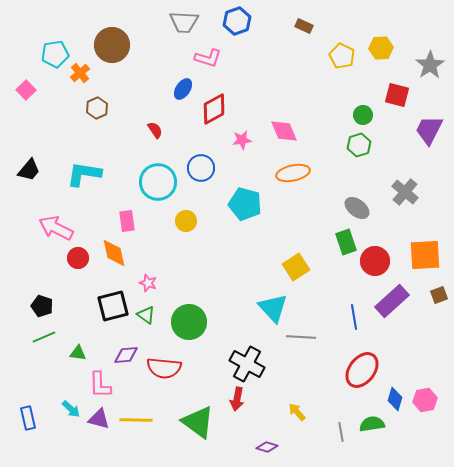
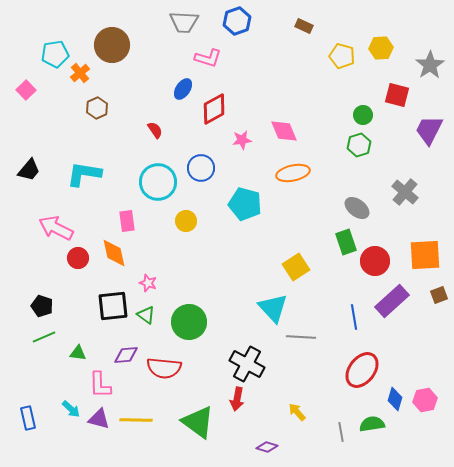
yellow pentagon at (342, 56): rotated 10 degrees counterclockwise
black square at (113, 306): rotated 8 degrees clockwise
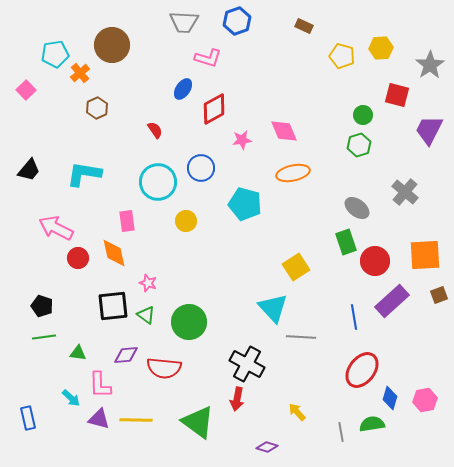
green line at (44, 337): rotated 15 degrees clockwise
blue diamond at (395, 399): moved 5 px left, 1 px up
cyan arrow at (71, 409): moved 11 px up
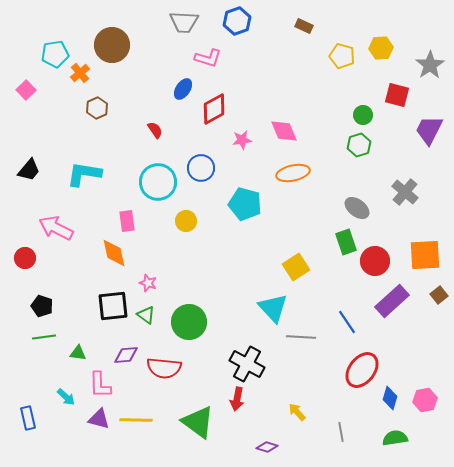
red circle at (78, 258): moved 53 px left
brown square at (439, 295): rotated 18 degrees counterclockwise
blue line at (354, 317): moved 7 px left, 5 px down; rotated 25 degrees counterclockwise
cyan arrow at (71, 398): moved 5 px left, 1 px up
green semicircle at (372, 424): moved 23 px right, 14 px down
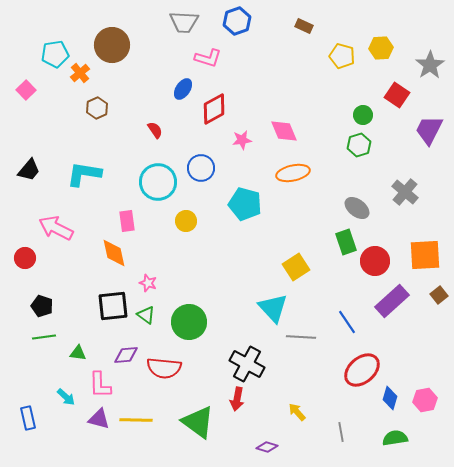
red square at (397, 95): rotated 20 degrees clockwise
red ellipse at (362, 370): rotated 12 degrees clockwise
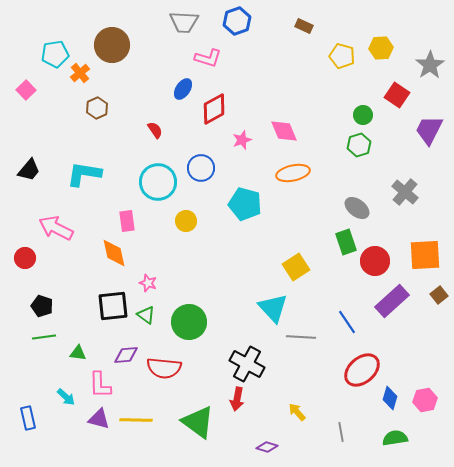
pink star at (242, 140): rotated 12 degrees counterclockwise
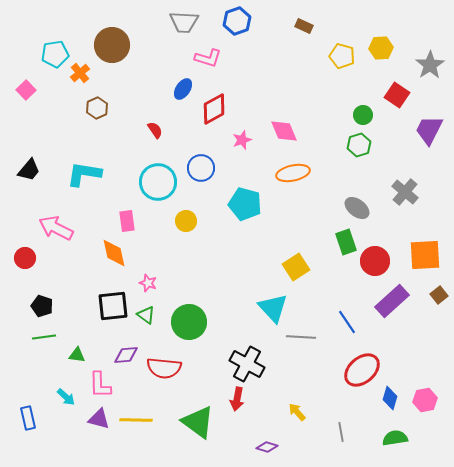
green triangle at (78, 353): moved 1 px left, 2 px down
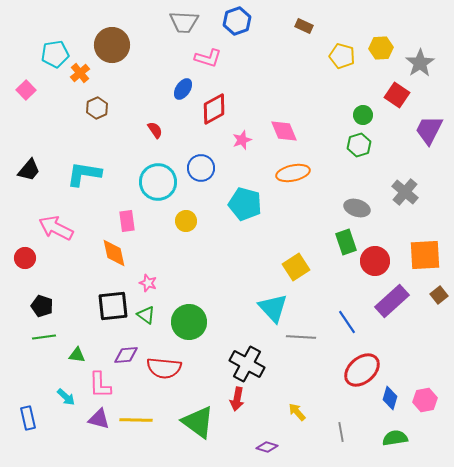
gray star at (430, 65): moved 10 px left, 2 px up
gray ellipse at (357, 208): rotated 20 degrees counterclockwise
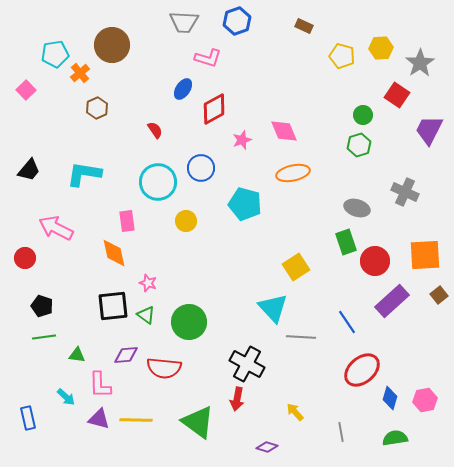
gray cross at (405, 192): rotated 16 degrees counterclockwise
yellow arrow at (297, 412): moved 2 px left
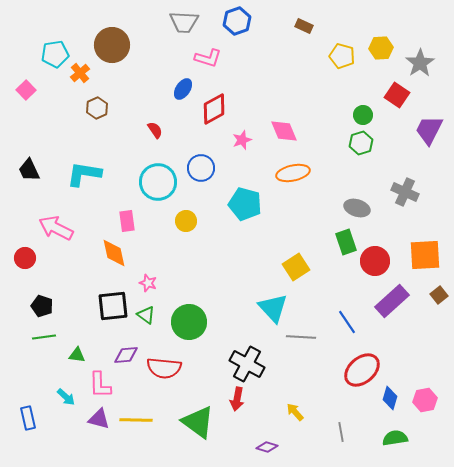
green hexagon at (359, 145): moved 2 px right, 2 px up
black trapezoid at (29, 170): rotated 115 degrees clockwise
